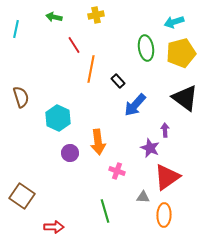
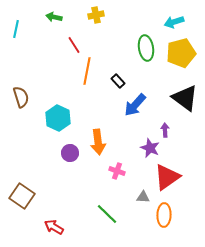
orange line: moved 4 px left, 2 px down
green line: moved 2 px right, 3 px down; rotated 30 degrees counterclockwise
red arrow: rotated 150 degrees counterclockwise
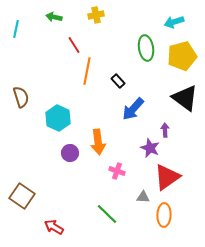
yellow pentagon: moved 1 px right, 3 px down
blue arrow: moved 2 px left, 4 px down
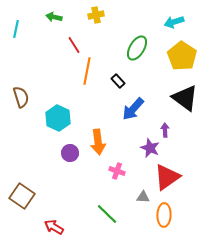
green ellipse: moved 9 px left; rotated 40 degrees clockwise
yellow pentagon: rotated 24 degrees counterclockwise
